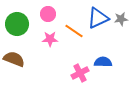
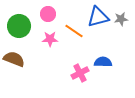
blue triangle: moved 1 px up; rotated 10 degrees clockwise
green circle: moved 2 px right, 2 px down
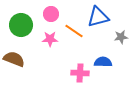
pink circle: moved 3 px right
gray star: moved 18 px down
green circle: moved 2 px right, 1 px up
pink cross: rotated 30 degrees clockwise
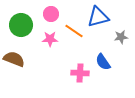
blue semicircle: rotated 126 degrees counterclockwise
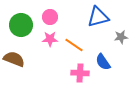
pink circle: moved 1 px left, 3 px down
orange line: moved 14 px down
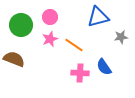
pink star: rotated 21 degrees counterclockwise
blue semicircle: moved 1 px right, 5 px down
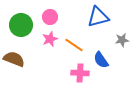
gray star: moved 1 px right, 3 px down
blue semicircle: moved 3 px left, 7 px up
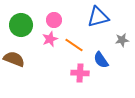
pink circle: moved 4 px right, 3 px down
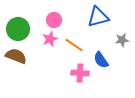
green circle: moved 3 px left, 4 px down
brown semicircle: moved 2 px right, 3 px up
